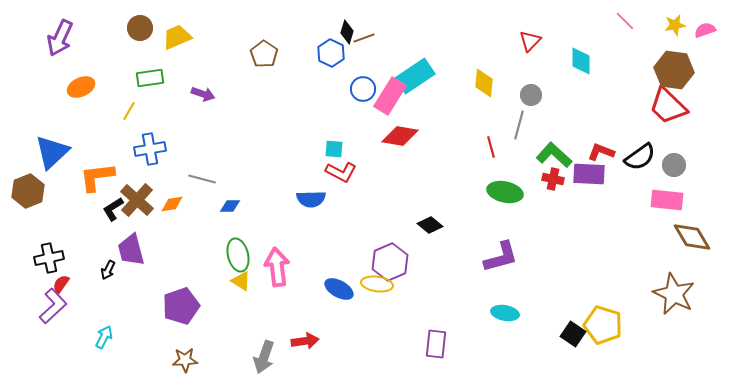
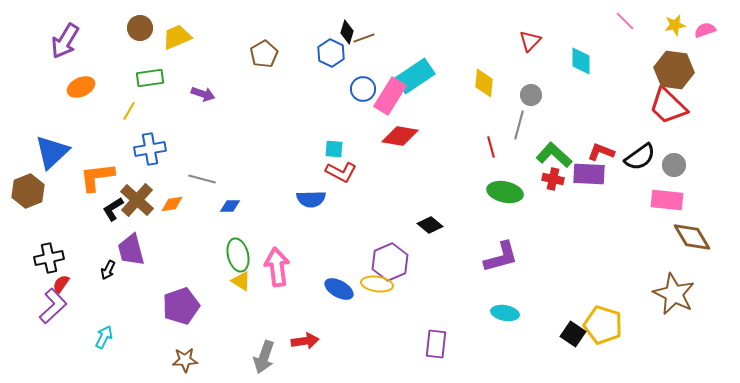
purple arrow at (60, 38): moved 5 px right, 3 px down; rotated 6 degrees clockwise
brown pentagon at (264, 54): rotated 8 degrees clockwise
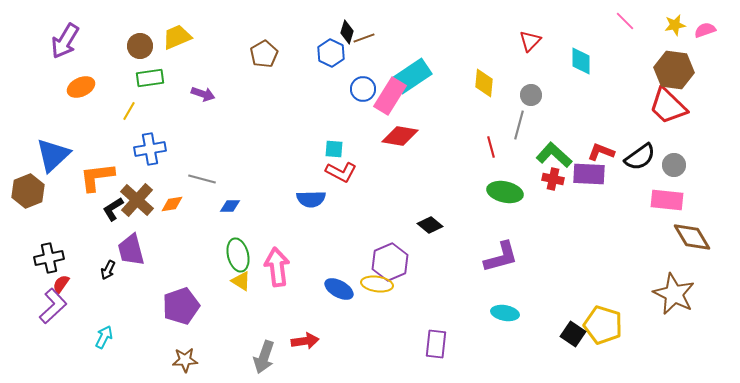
brown circle at (140, 28): moved 18 px down
cyan rectangle at (415, 76): moved 3 px left
blue triangle at (52, 152): moved 1 px right, 3 px down
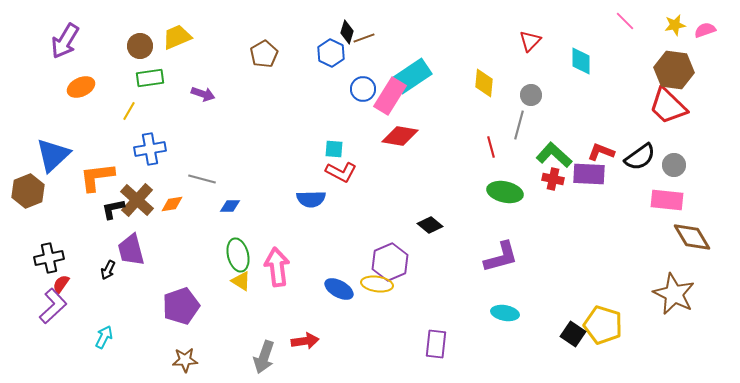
black L-shape at (113, 209): rotated 20 degrees clockwise
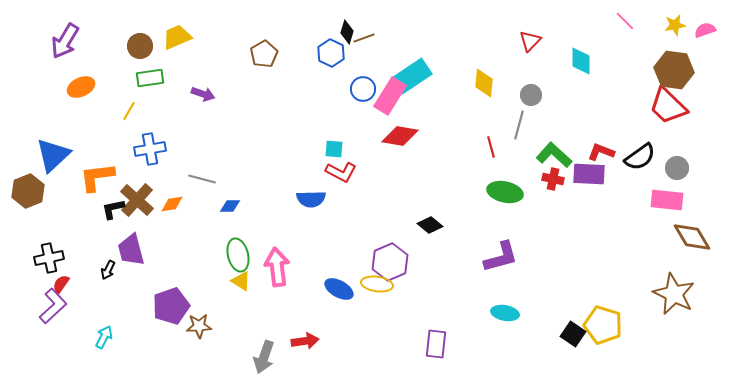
gray circle at (674, 165): moved 3 px right, 3 px down
purple pentagon at (181, 306): moved 10 px left
brown star at (185, 360): moved 14 px right, 34 px up
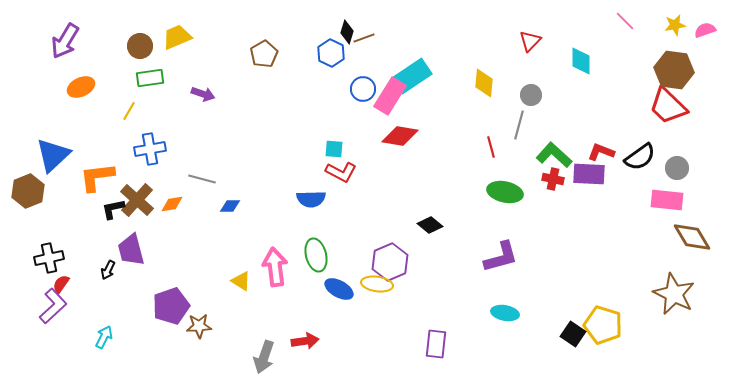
green ellipse at (238, 255): moved 78 px right
pink arrow at (277, 267): moved 2 px left
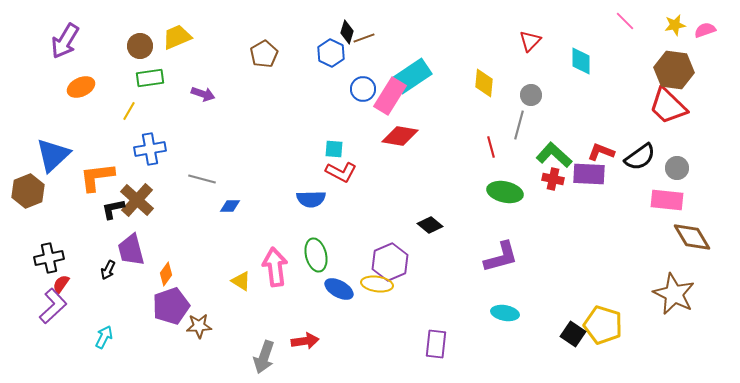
orange diamond at (172, 204): moved 6 px left, 70 px down; rotated 45 degrees counterclockwise
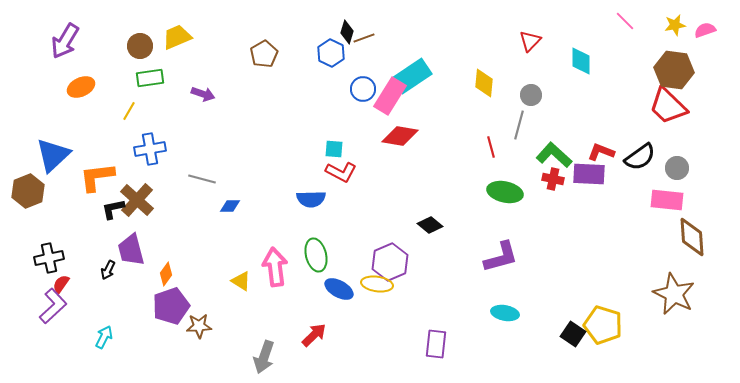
brown diamond at (692, 237): rotated 27 degrees clockwise
red arrow at (305, 341): moved 9 px right, 6 px up; rotated 36 degrees counterclockwise
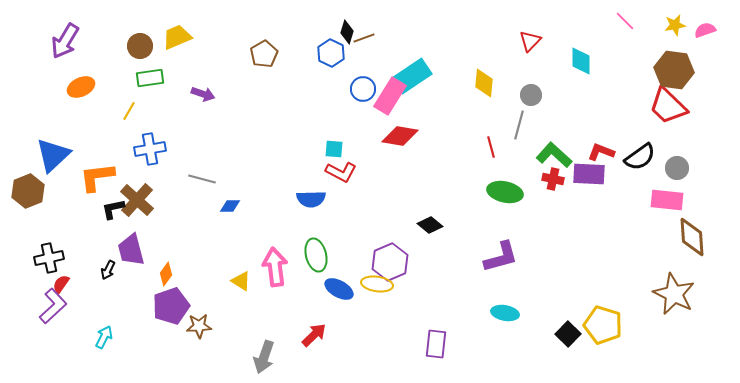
black square at (573, 334): moved 5 px left; rotated 10 degrees clockwise
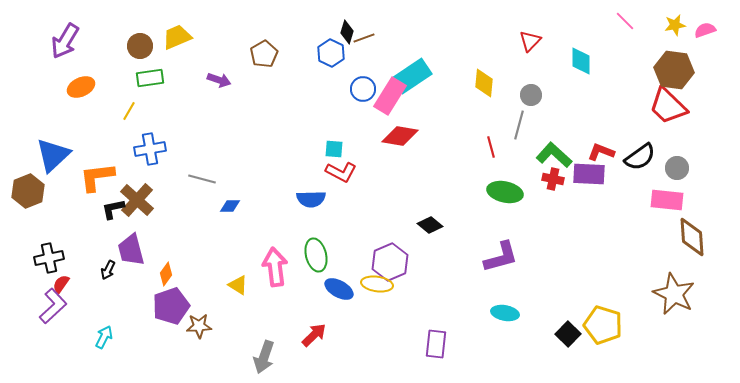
purple arrow at (203, 94): moved 16 px right, 14 px up
yellow triangle at (241, 281): moved 3 px left, 4 px down
